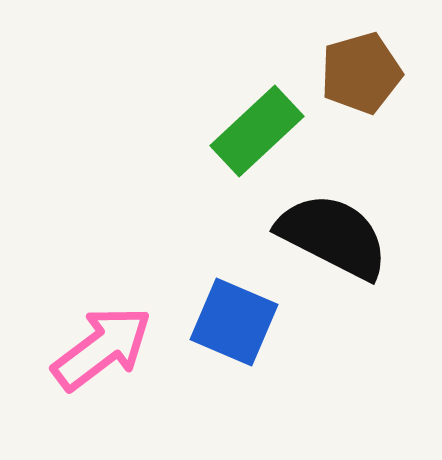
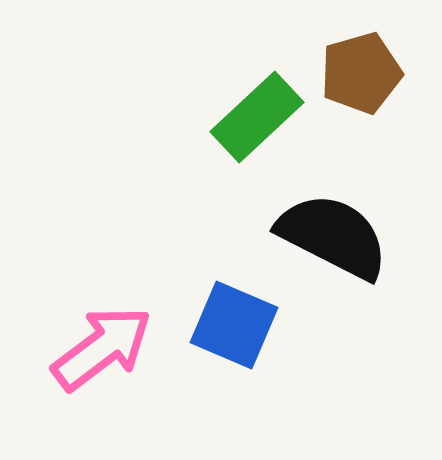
green rectangle: moved 14 px up
blue square: moved 3 px down
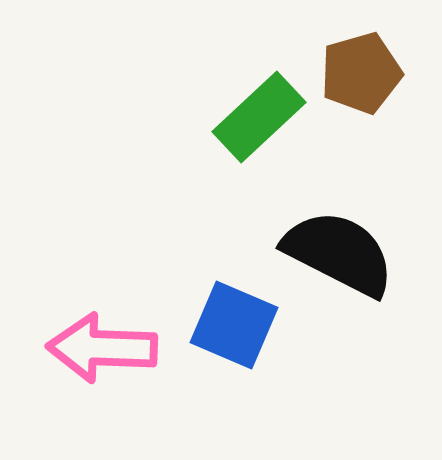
green rectangle: moved 2 px right
black semicircle: moved 6 px right, 17 px down
pink arrow: rotated 141 degrees counterclockwise
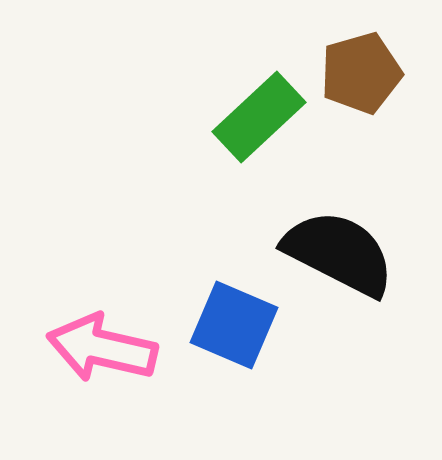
pink arrow: rotated 11 degrees clockwise
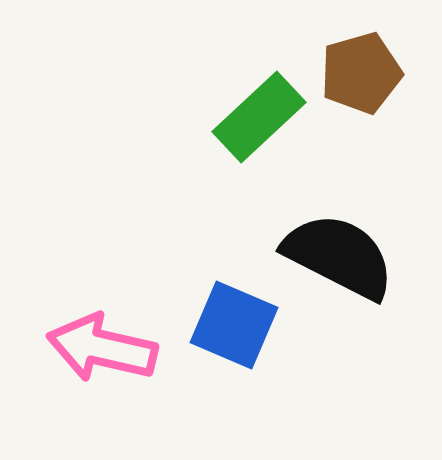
black semicircle: moved 3 px down
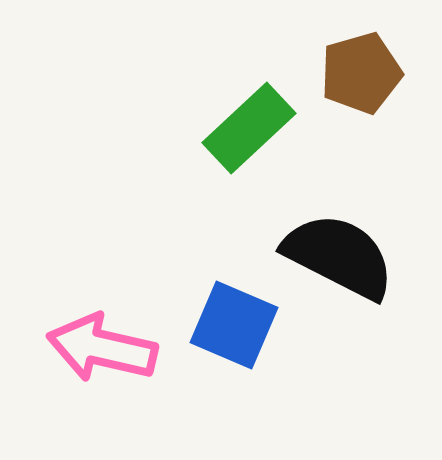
green rectangle: moved 10 px left, 11 px down
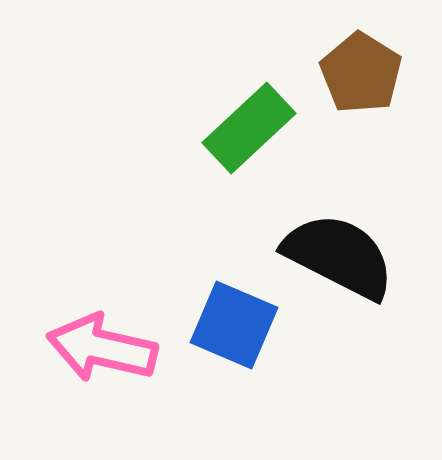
brown pentagon: rotated 24 degrees counterclockwise
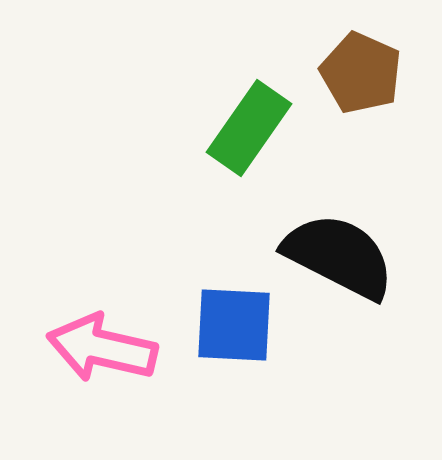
brown pentagon: rotated 8 degrees counterclockwise
green rectangle: rotated 12 degrees counterclockwise
blue square: rotated 20 degrees counterclockwise
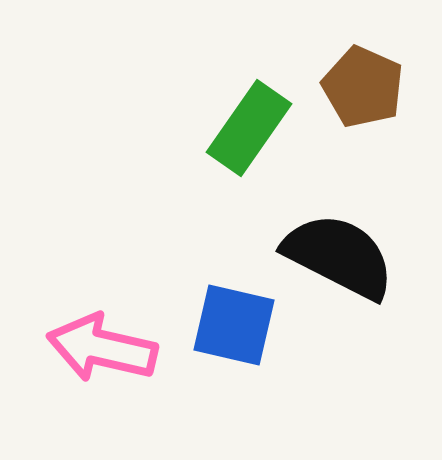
brown pentagon: moved 2 px right, 14 px down
blue square: rotated 10 degrees clockwise
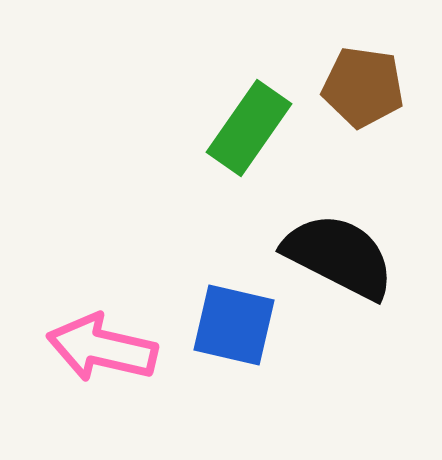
brown pentagon: rotated 16 degrees counterclockwise
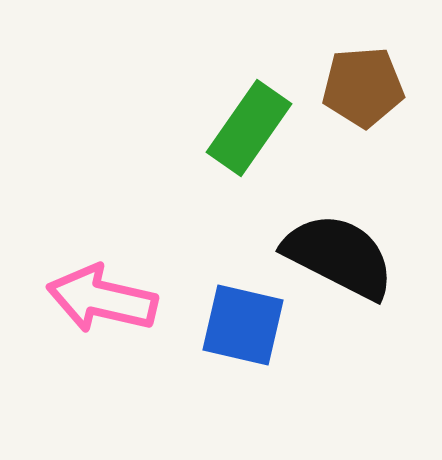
brown pentagon: rotated 12 degrees counterclockwise
blue square: moved 9 px right
pink arrow: moved 49 px up
